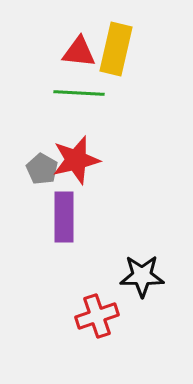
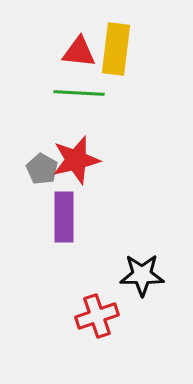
yellow rectangle: rotated 6 degrees counterclockwise
black star: moved 1 px up
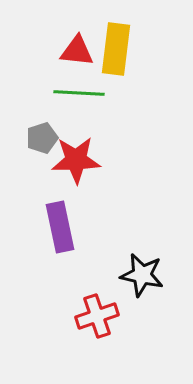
red triangle: moved 2 px left, 1 px up
red star: rotated 12 degrees clockwise
gray pentagon: moved 31 px up; rotated 24 degrees clockwise
purple rectangle: moved 4 px left, 10 px down; rotated 12 degrees counterclockwise
black star: rotated 12 degrees clockwise
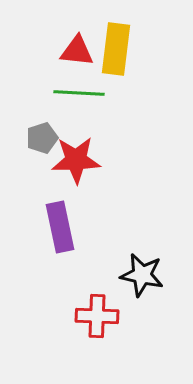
red cross: rotated 21 degrees clockwise
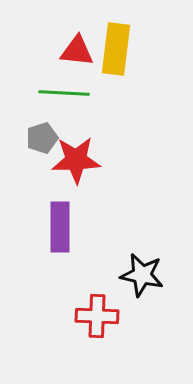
green line: moved 15 px left
purple rectangle: rotated 12 degrees clockwise
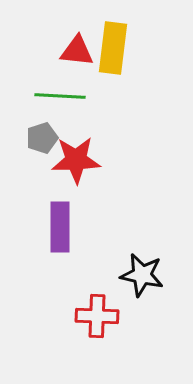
yellow rectangle: moved 3 px left, 1 px up
green line: moved 4 px left, 3 px down
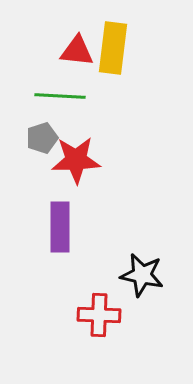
red cross: moved 2 px right, 1 px up
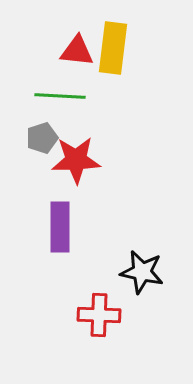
black star: moved 3 px up
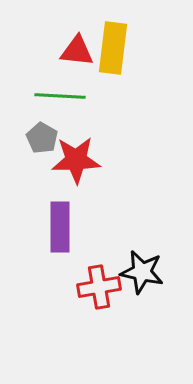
gray pentagon: rotated 24 degrees counterclockwise
red cross: moved 28 px up; rotated 12 degrees counterclockwise
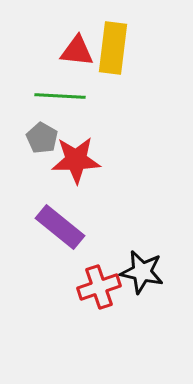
purple rectangle: rotated 51 degrees counterclockwise
red cross: rotated 9 degrees counterclockwise
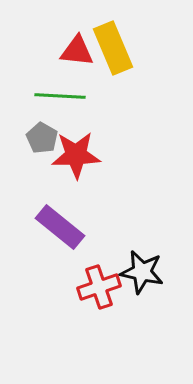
yellow rectangle: rotated 30 degrees counterclockwise
red star: moved 5 px up
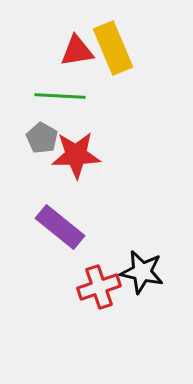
red triangle: rotated 15 degrees counterclockwise
